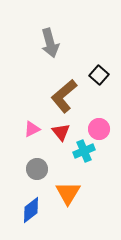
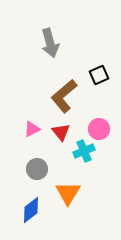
black square: rotated 24 degrees clockwise
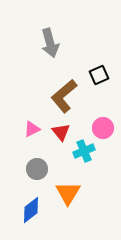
pink circle: moved 4 px right, 1 px up
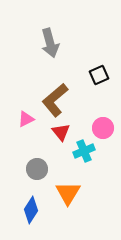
brown L-shape: moved 9 px left, 4 px down
pink triangle: moved 6 px left, 10 px up
blue diamond: rotated 20 degrees counterclockwise
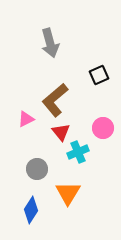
cyan cross: moved 6 px left, 1 px down
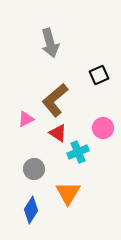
red triangle: moved 3 px left, 1 px down; rotated 18 degrees counterclockwise
gray circle: moved 3 px left
